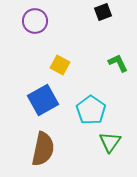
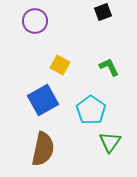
green L-shape: moved 9 px left, 4 px down
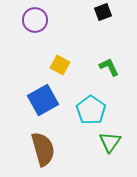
purple circle: moved 1 px up
brown semicircle: rotated 28 degrees counterclockwise
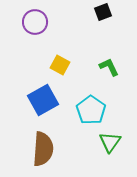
purple circle: moved 2 px down
brown semicircle: rotated 20 degrees clockwise
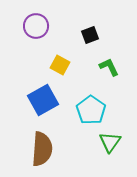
black square: moved 13 px left, 23 px down
purple circle: moved 1 px right, 4 px down
brown semicircle: moved 1 px left
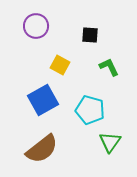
black square: rotated 24 degrees clockwise
cyan pentagon: moved 1 px left; rotated 20 degrees counterclockwise
brown semicircle: rotated 48 degrees clockwise
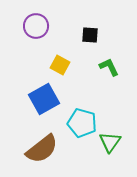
blue square: moved 1 px right, 1 px up
cyan pentagon: moved 8 px left, 13 px down
